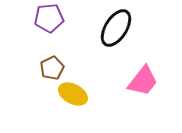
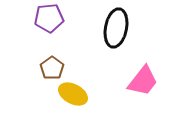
black ellipse: rotated 21 degrees counterclockwise
brown pentagon: rotated 10 degrees counterclockwise
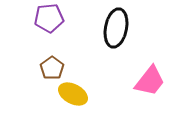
pink trapezoid: moved 7 px right
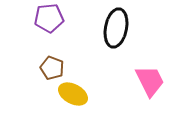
brown pentagon: rotated 15 degrees counterclockwise
pink trapezoid: rotated 64 degrees counterclockwise
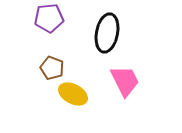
black ellipse: moved 9 px left, 5 px down
pink trapezoid: moved 25 px left
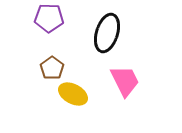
purple pentagon: rotated 8 degrees clockwise
black ellipse: rotated 6 degrees clockwise
brown pentagon: rotated 15 degrees clockwise
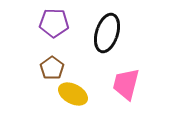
purple pentagon: moved 5 px right, 5 px down
pink trapezoid: moved 1 px right, 3 px down; rotated 140 degrees counterclockwise
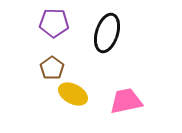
pink trapezoid: moved 17 px down; rotated 64 degrees clockwise
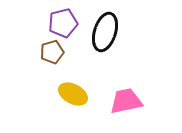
purple pentagon: moved 9 px right; rotated 16 degrees counterclockwise
black ellipse: moved 2 px left, 1 px up
brown pentagon: moved 16 px up; rotated 20 degrees clockwise
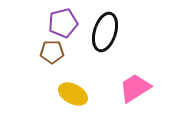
brown pentagon: rotated 15 degrees clockwise
pink trapezoid: moved 9 px right, 13 px up; rotated 20 degrees counterclockwise
